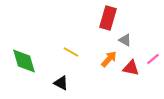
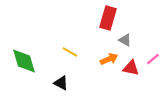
yellow line: moved 1 px left
orange arrow: rotated 24 degrees clockwise
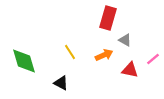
yellow line: rotated 28 degrees clockwise
orange arrow: moved 5 px left, 4 px up
red triangle: moved 1 px left, 2 px down
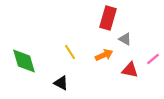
gray triangle: moved 1 px up
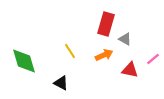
red rectangle: moved 2 px left, 6 px down
yellow line: moved 1 px up
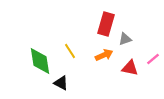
gray triangle: rotated 48 degrees counterclockwise
green diamond: moved 16 px right; rotated 8 degrees clockwise
red triangle: moved 2 px up
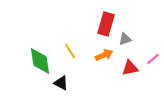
red triangle: rotated 24 degrees counterclockwise
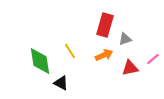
red rectangle: moved 1 px left, 1 px down
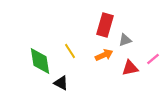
gray triangle: moved 1 px down
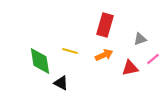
gray triangle: moved 15 px right, 1 px up
yellow line: rotated 42 degrees counterclockwise
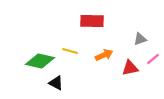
red rectangle: moved 13 px left, 4 px up; rotated 75 degrees clockwise
green diamond: rotated 68 degrees counterclockwise
black triangle: moved 5 px left
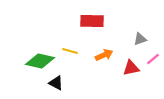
red triangle: moved 1 px right
